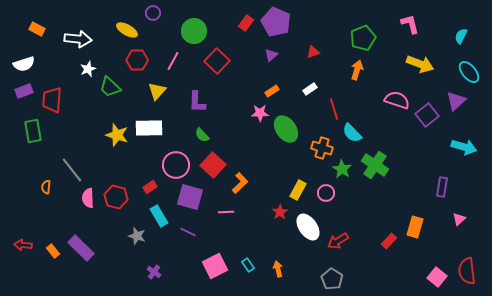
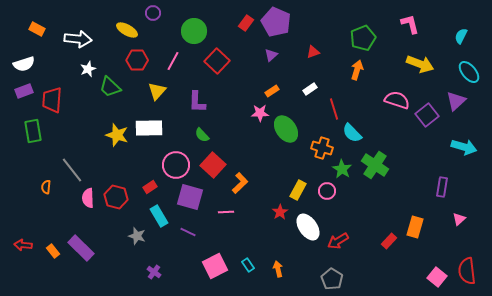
pink circle at (326, 193): moved 1 px right, 2 px up
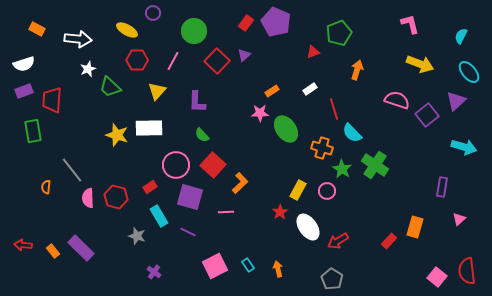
green pentagon at (363, 38): moved 24 px left, 5 px up
purple triangle at (271, 55): moved 27 px left
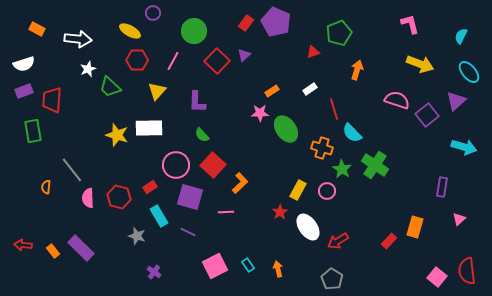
yellow ellipse at (127, 30): moved 3 px right, 1 px down
red hexagon at (116, 197): moved 3 px right
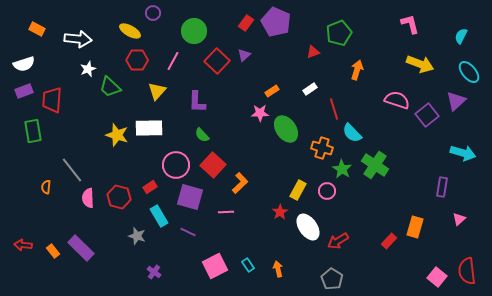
cyan arrow at (464, 147): moved 1 px left, 6 px down
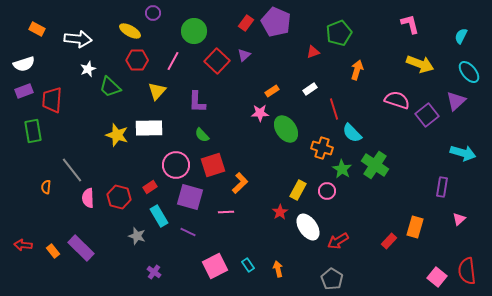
red square at (213, 165): rotated 30 degrees clockwise
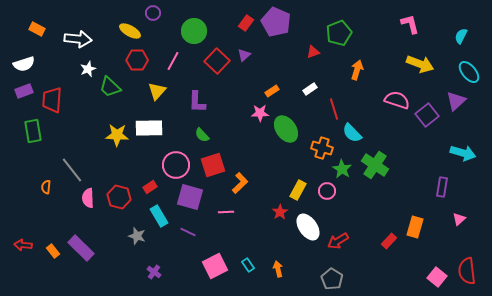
yellow star at (117, 135): rotated 15 degrees counterclockwise
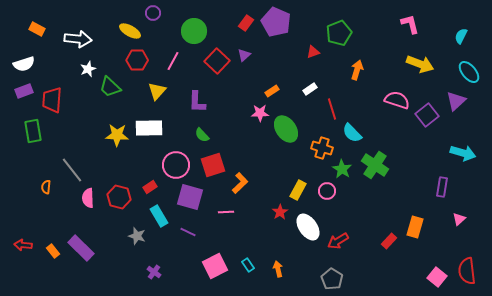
red line at (334, 109): moved 2 px left
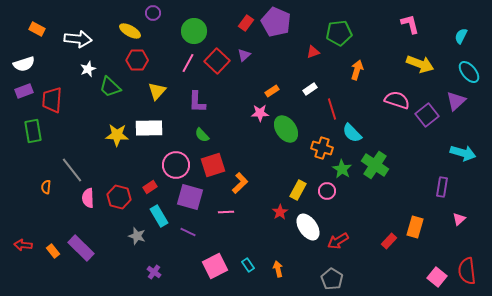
green pentagon at (339, 33): rotated 15 degrees clockwise
pink line at (173, 61): moved 15 px right, 2 px down
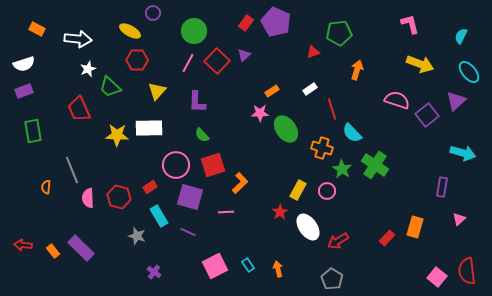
red trapezoid at (52, 100): moved 27 px right, 9 px down; rotated 28 degrees counterclockwise
gray line at (72, 170): rotated 16 degrees clockwise
red rectangle at (389, 241): moved 2 px left, 3 px up
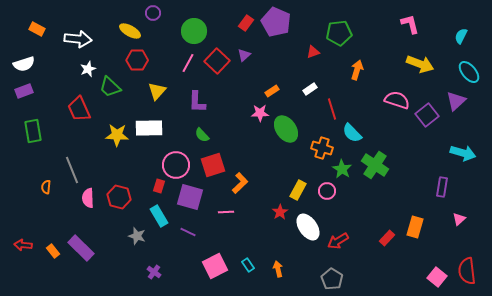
red rectangle at (150, 187): moved 9 px right, 1 px up; rotated 40 degrees counterclockwise
